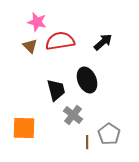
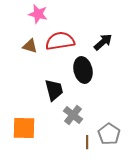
pink star: moved 1 px right, 8 px up
brown triangle: rotated 28 degrees counterclockwise
black ellipse: moved 4 px left, 10 px up; rotated 10 degrees clockwise
black trapezoid: moved 2 px left
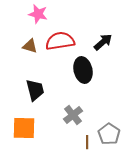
black trapezoid: moved 19 px left
gray cross: rotated 12 degrees clockwise
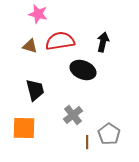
black arrow: rotated 36 degrees counterclockwise
black ellipse: rotated 55 degrees counterclockwise
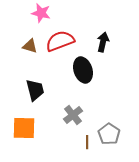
pink star: moved 3 px right, 1 px up
red semicircle: rotated 12 degrees counterclockwise
black ellipse: rotated 50 degrees clockwise
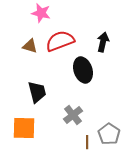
black trapezoid: moved 2 px right, 2 px down
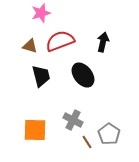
pink star: rotated 30 degrees counterclockwise
black ellipse: moved 5 px down; rotated 20 degrees counterclockwise
black trapezoid: moved 4 px right, 16 px up
gray cross: moved 5 px down; rotated 24 degrees counterclockwise
orange square: moved 11 px right, 2 px down
brown line: rotated 32 degrees counterclockwise
